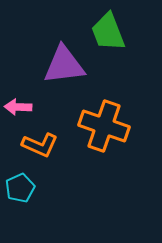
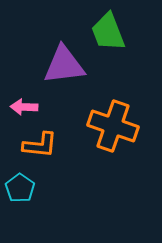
pink arrow: moved 6 px right
orange cross: moved 9 px right
orange L-shape: rotated 18 degrees counterclockwise
cyan pentagon: rotated 12 degrees counterclockwise
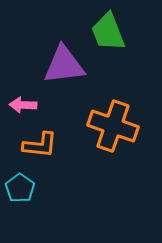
pink arrow: moved 1 px left, 2 px up
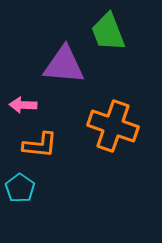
purple triangle: rotated 12 degrees clockwise
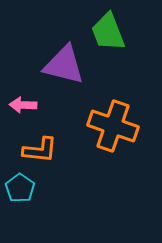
purple triangle: rotated 9 degrees clockwise
orange L-shape: moved 5 px down
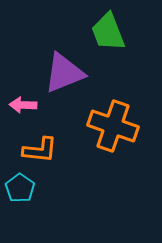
purple triangle: moved 8 px down; rotated 36 degrees counterclockwise
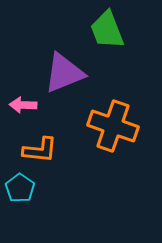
green trapezoid: moved 1 px left, 2 px up
